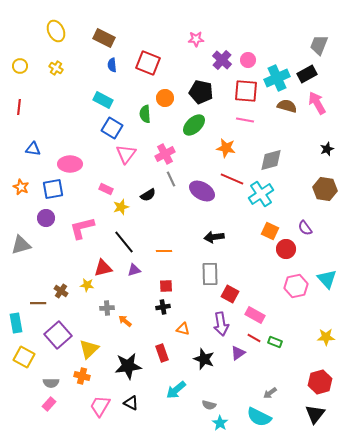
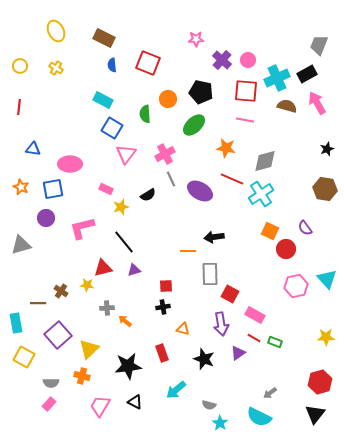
orange circle at (165, 98): moved 3 px right, 1 px down
gray diamond at (271, 160): moved 6 px left, 1 px down
purple ellipse at (202, 191): moved 2 px left
orange line at (164, 251): moved 24 px right
black triangle at (131, 403): moved 4 px right, 1 px up
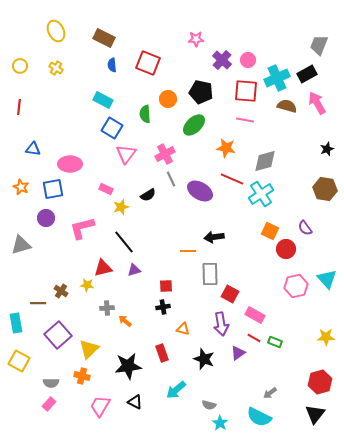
yellow square at (24, 357): moved 5 px left, 4 px down
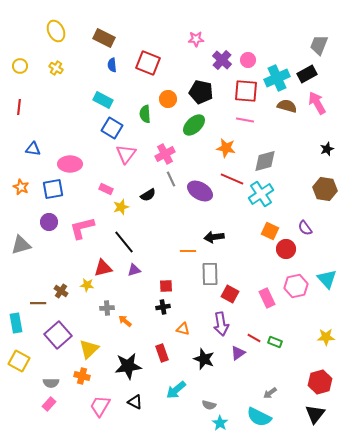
purple circle at (46, 218): moved 3 px right, 4 px down
pink rectangle at (255, 315): moved 12 px right, 17 px up; rotated 36 degrees clockwise
